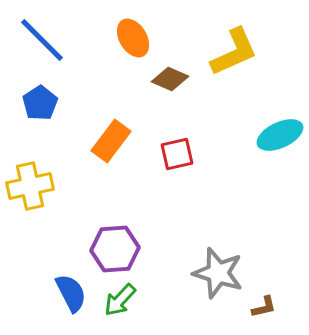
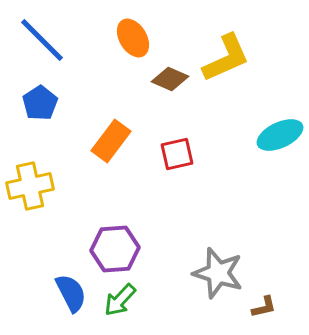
yellow L-shape: moved 8 px left, 6 px down
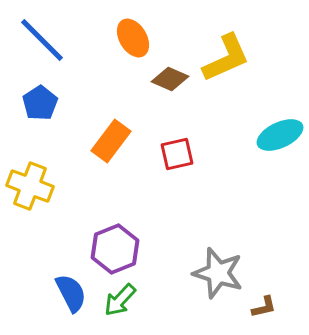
yellow cross: rotated 33 degrees clockwise
purple hexagon: rotated 18 degrees counterclockwise
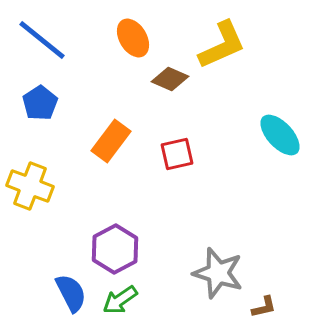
blue line: rotated 6 degrees counterclockwise
yellow L-shape: moved 4 px left, 13 px up
cyan ellipse: rotated 72 degrees clockwise
purple hexagon: rotated 6 degrees counterclockwise
green arrow: rotated 12 degrees clockwise
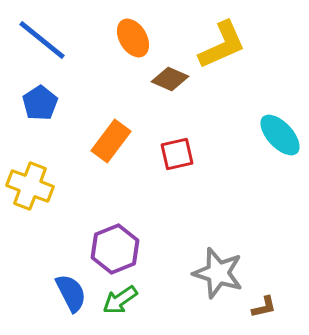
purple hexagon: rotated 6 degrees clockwise
